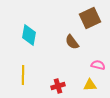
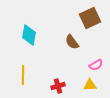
pink semicircle: moved 2 px left; rotated 136 degrees clockwise
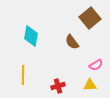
brown square: rotated 15 degrees counterclockwise
cyan diamond: moved 2 px right, 1 px down
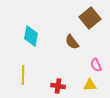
pink semicircle: rotated 96 degrees clockwise
red cross: rotated 24 degrees clockwise
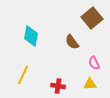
brown square: moved 2 px right
pink semicircle: moved 2 px left, 2 px up
yellow line: rotated 24 degrees clockwise
yellow triangle: moved 1 px up
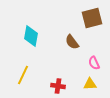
brown square: rotated 25 degrees clockwise
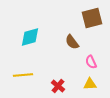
cyan diamond: moved 1 px left, 1 px down; rotated 65 degrees clockwise
pink semicircle: moved 3 px left, 1 px up
yellow line: rotated 60 degrees clockwise
red cross: rotated 32 degrees clockwise
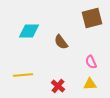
cyan diamond: moved 1 px left, 6 px up; rotated 15 degrees clockwise
brown semicircle: moved 11 px left
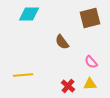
brown square: moved 2 px left
cyan diamond: moved 17 px up
brown semicircle: moved 1 px right
pink semicircle: rotated 16 degrees counterclockwise
red cross: moved 10 px right
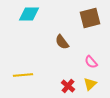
yellow triangle: rotated 40 degrees counterclockwise
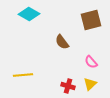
cyan diamond: rotated 30 degrees clockwise
brown square: moved 1 px right, 2 px down
red cross: rotated 24 degrees counterclockwise
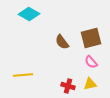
brown square: moved 18 px down
yellow triangle: rotated 32 degrees clockwise
